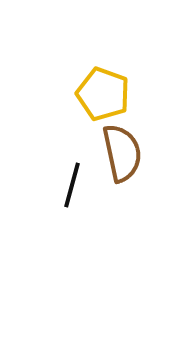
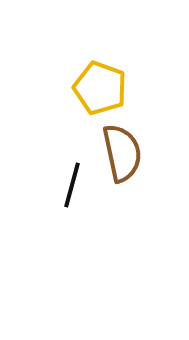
yellow pentagon: moved 3 px left, 6 px up
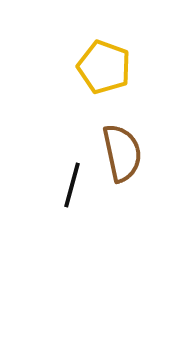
yellow pentagon: moved 4 px right, 21 px up
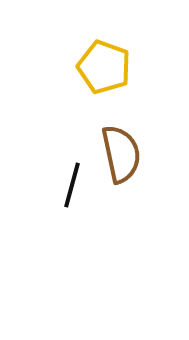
brown semicircle: moved 1 px left, 1 px down
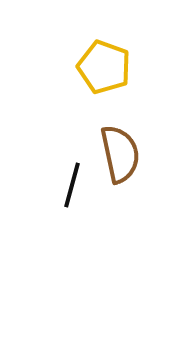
brown semicircle: moved 1 px left
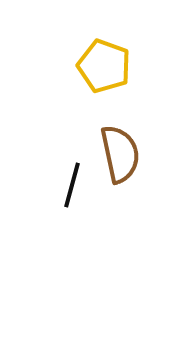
yellow pentagon: moved 1 px up
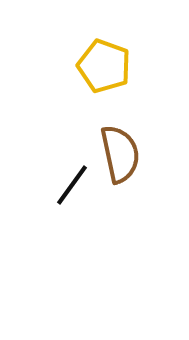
black line: rotated 21 degrees clockwise
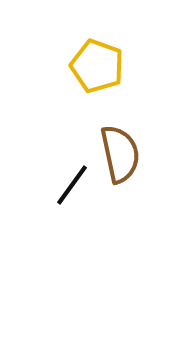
yellow pentagon: moved 7 px left
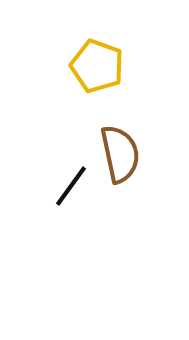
black line: moved 1 px left, 1 px down
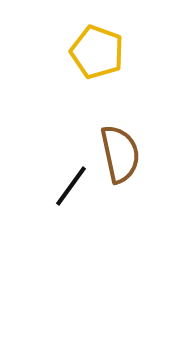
yellow pentagon: moved 14 px up
